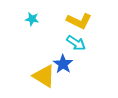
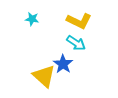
yellow triangle: rotated 10 degrees clockwise
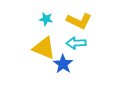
cyan star: moved 14 px right
cyan arrow: rotated 144 degrees clockwise
yellow triangle: moved 28 px up; rotated 20 degrees counterclockwise
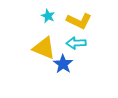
cyan star: moved 2 px right, 3 px up; rotated 16 degrees clockwise
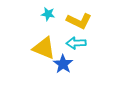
cyan star: moved 2 px up; rotated 16 degrees counterclockwise
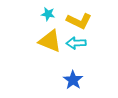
yellow triangle: moved 6 px right, 7 px up
blue star: moved 10 px right, 16 px down
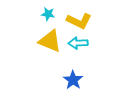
cyan arrow: moved 2 px right
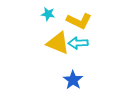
yellow triangle: moved 8 px right, 2 px down
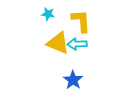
yellow L-shape: moved 2 px right; rotated 120 degrees counterclockwise
cyan arrow: moved 1 px left, 1 px down
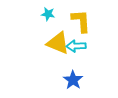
cyan arrow: moved 1 px left, 2 px down
